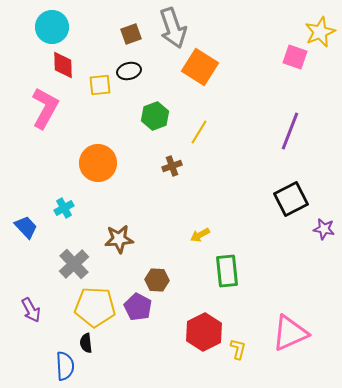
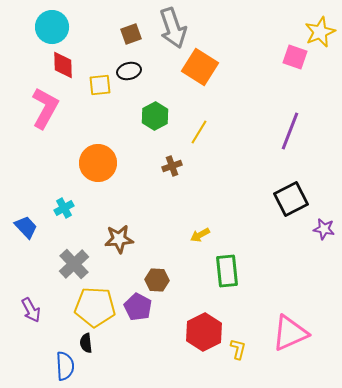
green hexagon: rotated 8 degrees counterclockwise
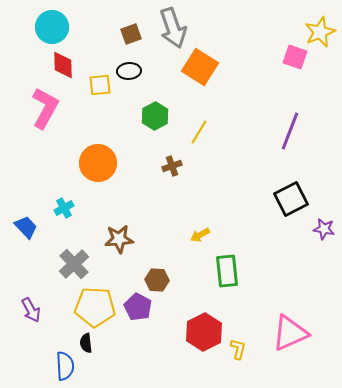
black ellipse: rotated 10 degrees clockwise
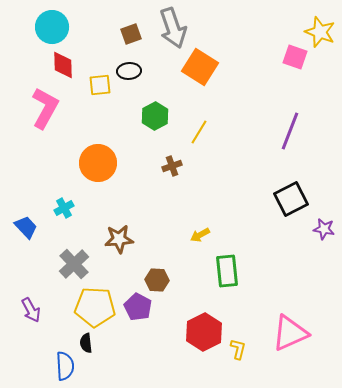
yellow star: rotated 28 degrees counterclockwise
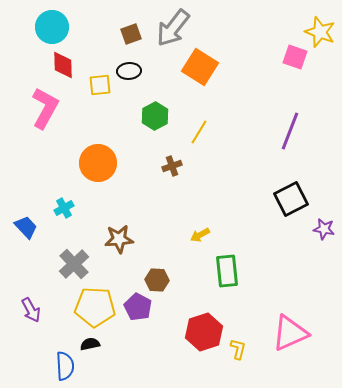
gray arrow: rotated 57 degrees clockwise
red hexagon: rotated 9 degrees clockwise
black semicircle: moved 4 px right, 1 px down; rotated 84 degrees clockwise
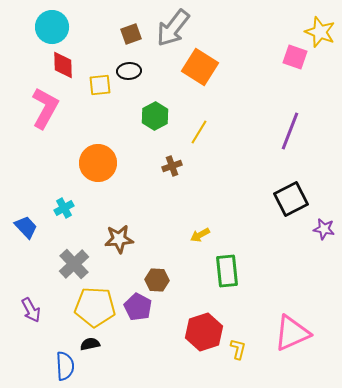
pink triangle: moved 2 px right
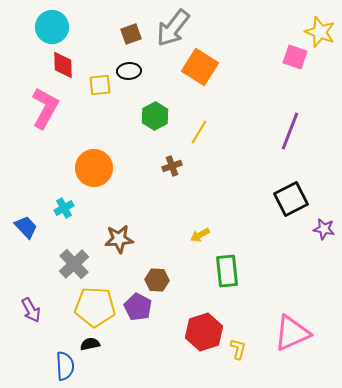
orange circle: moved 4 px left, 5 px down
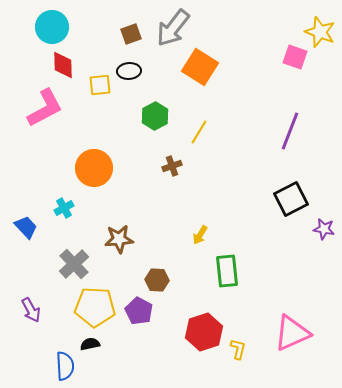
pink L-shape: rotated 33 degrees clockwise
yellow arrow: rotated 30 degrees counterclockwise
purple pentagon: moved 1 px right, 4 px down
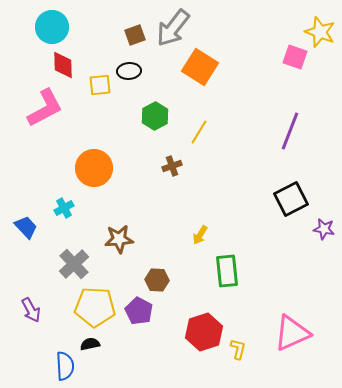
brown square: moved 4 px right, 1 px down
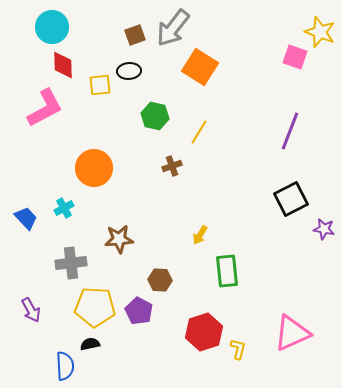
green hexagon: rotated 20 degrees counterclockwise
blue trapezoid: moved 9 px up
gray cross: moved 3 px left, 1 px up; rotated 36 degrees clockwise
brown hexagon: moved 3 px right
